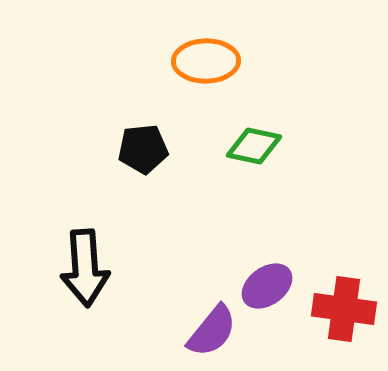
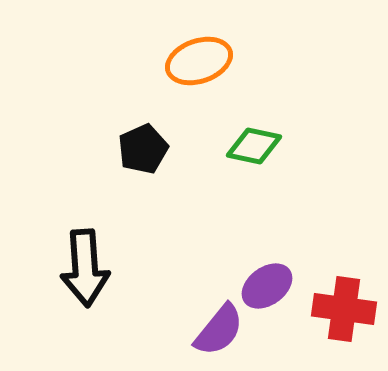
orange ellipse: moved 7 px left; rotated 18 degrees counterclockwise
black pentagon: rotated 18 degrees counterclockwise
purple semicircle: moved 7 px right, 1 px up
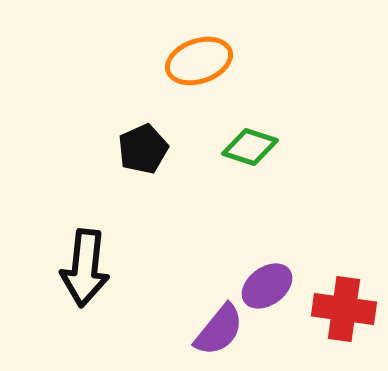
green diamond: moved 4 px left, 1 px down; rotated 6 degrees clockwise
black arrow: rotated 10 degrees clockwise
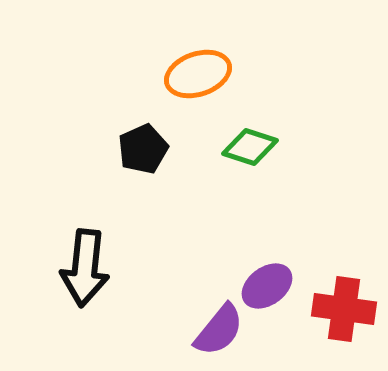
orange ellipse: moved 1 px left, 13 px down
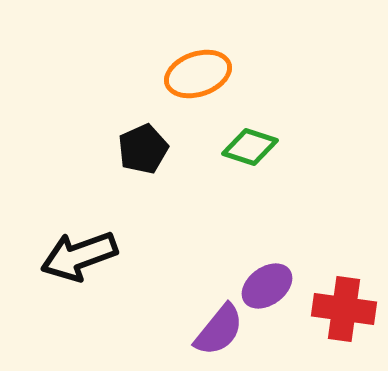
black arrow: moved 6 px left, 12 px up; rotated 64 degrees clockwise
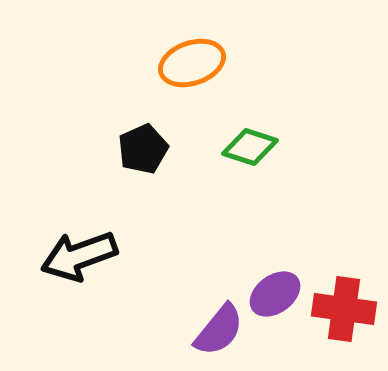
orange ellipse: moved 6 px left, 11 px up
purple ellipse: moved 8 px right, 8 px down
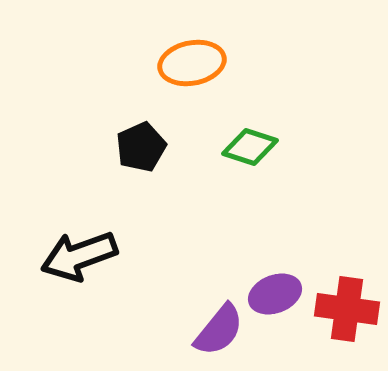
orange ellipse: rotated 8 degrees clockwise
black pentagon: moved 2 px left, 2 px up
purple ellipse: rotated 15 degrees clockwise
red cross: moved 3 px right
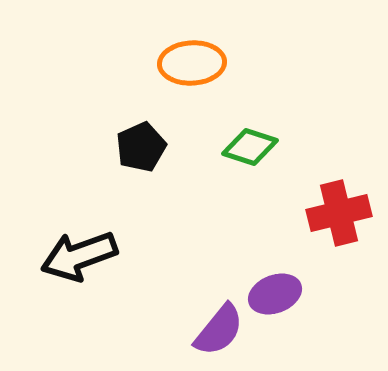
orange ellipse: rotated 8 degrees clockwise
red cross: moved 8 px left, 96 px up; rotated 22 degrees counterclockwise
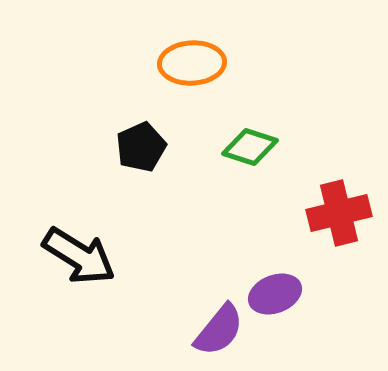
black arrow: rotated 128 degrees counterclockwise
